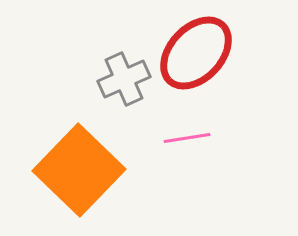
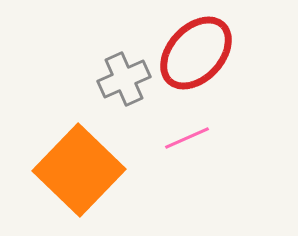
pink line: rotated 15 degrees counterclockwise
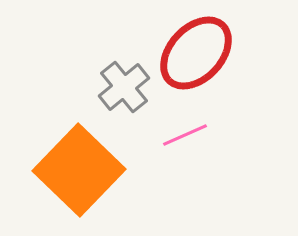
gray cross: moved 8 px down; rotated 15 degrees counterclockwise
pink line: moved 2 px left, 3 px up
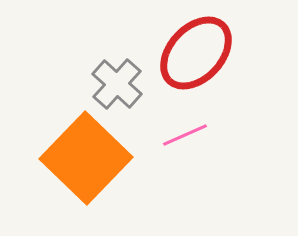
gray cross: moved 7 px left, 3 px up; rotated 9 degrees counterclockwise
orange square: moved 7 px right, 12 px up
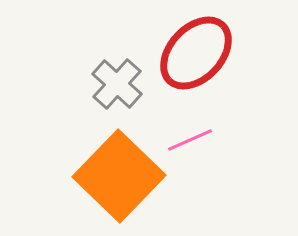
pink line: moved 5 px right, 5 px down
orange square: moved 33 px right, 18 px down
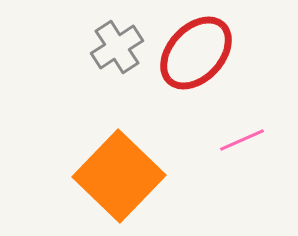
gray cross: moved 37 px up; rotated 15 degrees clockwise
pink line: moved 52 px right
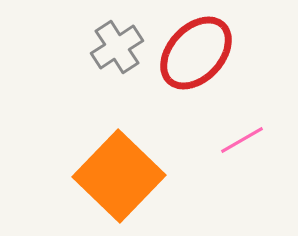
pink line: rotated 6 degrees counterclockwise
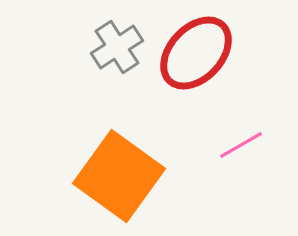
pink line: moved 1 px left, 5 px down
orange square: rotated 8 degrees counterclockwise
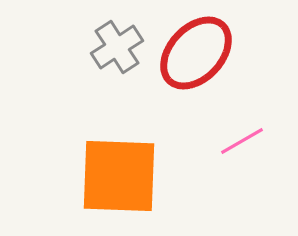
pink line: moved 1 px right, 4 px up
orange square: rotated 34 degrees counterclockwise
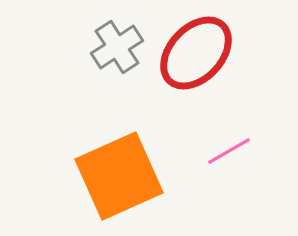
pink line: moved 13 px left, 10 px down
orange square: rotated 26 degrees counterclockwise
